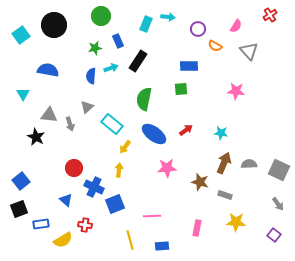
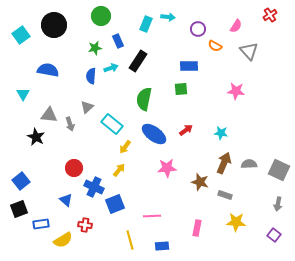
yellow arrow at (119, 170): rotated 32 degrees clockwise
gray arrow at (278, 204): rotated 48 degrees clockwise
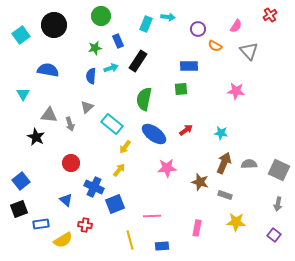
red circle at (74, 168): moved 3 px left, 5 px up
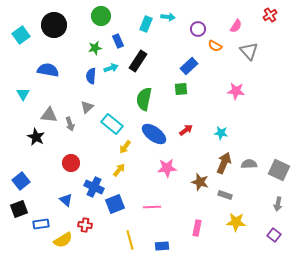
blue rectangle at (189, 66): rotated 42 degrees counterclockwise
pink line at (152, 216): moved 9 px up
